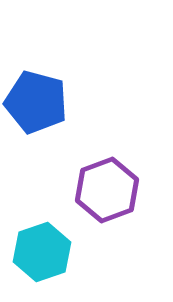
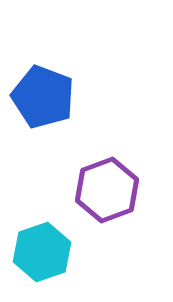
blue pentagon: moved 7 px right, 5 px up; rotated 6 degrees clockwise
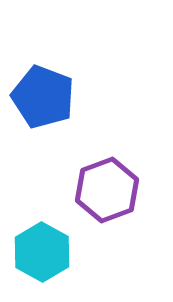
cyan hexagon: rotated 12 degrees counterclockwise
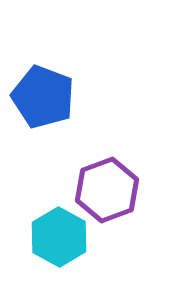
cyan hexagon: moved 17 px right, 15 px up
